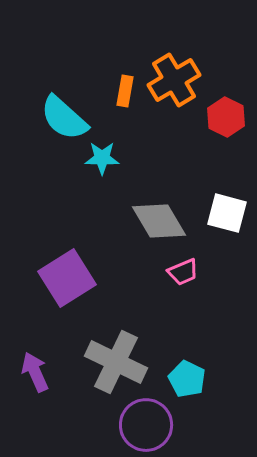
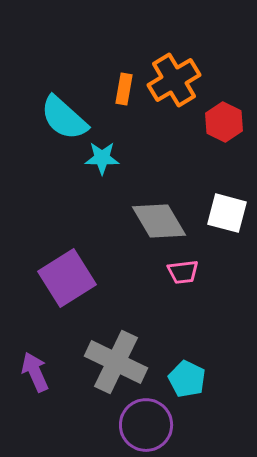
orange rectangle: moved 1 px left, 2 px up
red hexagon: moved 2 px left, 5 px down
pink trapezoid: rotated 16 degrees clockwise
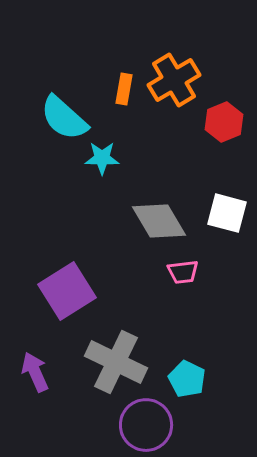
red hexagon: rotated 12 degrees clockwise
purple square: moved 13 px down
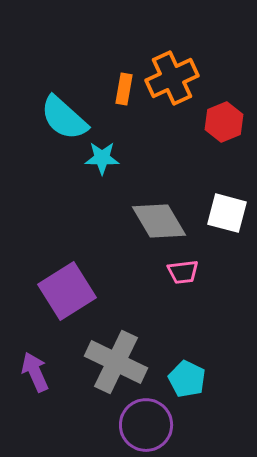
orange cross: moved 2 px left, 2 px up; rotated 6 degrees clockwise
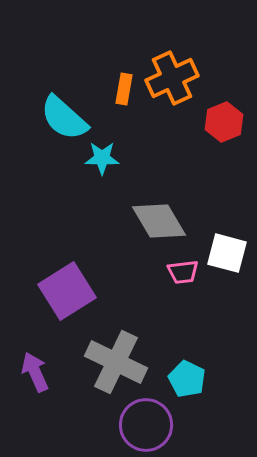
white square: moved 40 px down
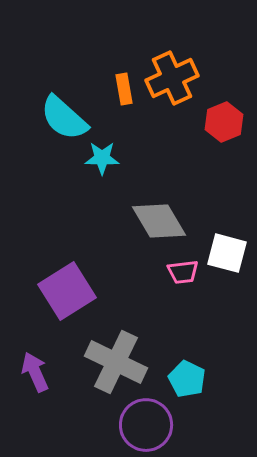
orange rectangle: rotated 20 degrees counterclockwise
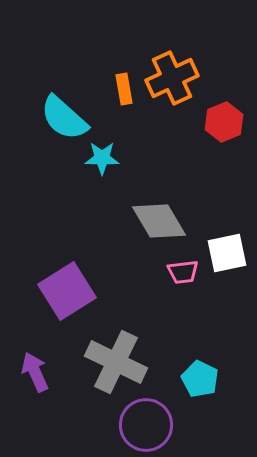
white square: rotated 27 degrees counterclockwise
cyan pentagon: moved 13 px right
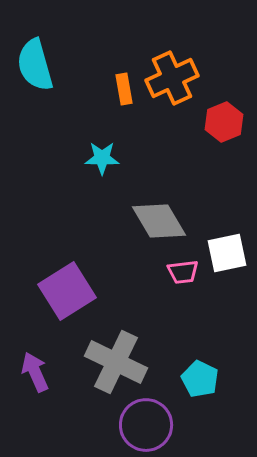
cyan semicircle: moved 29 px left, 53 px up; rotated 32 degrees clockwise
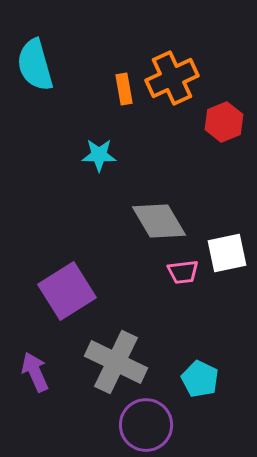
cyan star: moved 3 px left, 3 px up
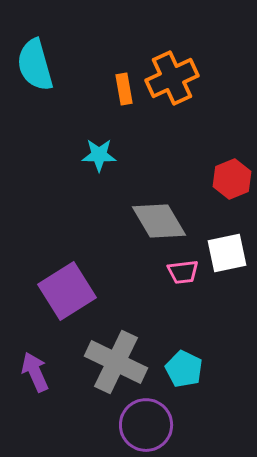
red hexagon: moved 8 px right, 57 px down
cyan pentagon: moved 16 px left, 10 px up
